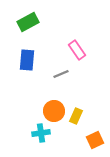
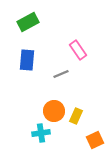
pink rectangle: moved 1 px right
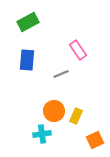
cyan cross: moved 1 px right, 1 px down
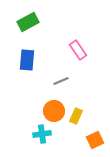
gray line: moved 7 px down
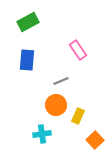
orange circle: moved 2 px right, 6 px up
yellow rectangle: moved 2 px right
orange square: rotated 18 degrees counterclockwise
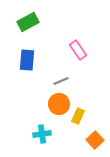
orange circle: moved 3 px right, 1 px up
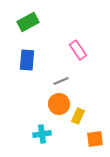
orange square: moved 1 px up; rotated 36 degrees clockwise
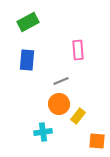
pink rectangle: rotated 30 degrees clockwise
yellow rectangle: rotated 14 degrees clockwise
cyan cross: moved 1 px right, 2 px up
orange square: moved 2 px right, 2 px down; rotated 12 degrees clockwise
